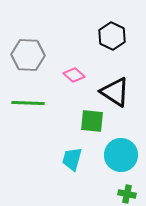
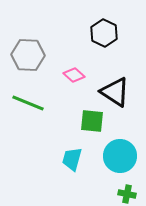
black hexagon: moved 8 px left, 3 px up
green line: rotated 20 degrees clockwise
cyan circle: moved 1 px left, 1 px down
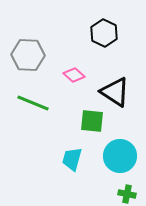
green line: moved 5 px right
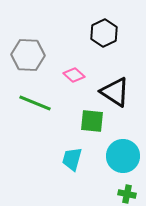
black hexagon: rotated 8 degrees clockwise
green line: moved 2 px right
cyan circle: moved 3 px right
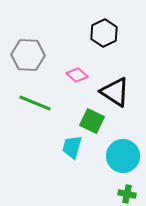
pink diamond: moved 3 px right
green square: rotated 20 degrees clockwise
cyan trapezoid: moved 12 px up
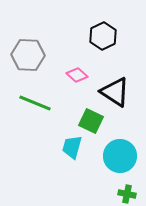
black hexagon: moved 1 px left, 3 px down
green square: moved 1 px left
cyan circle: moved 3 px left
